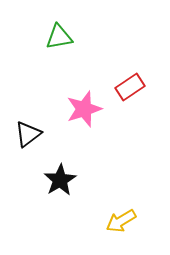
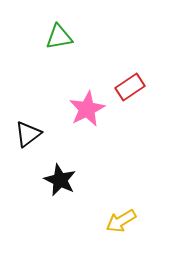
pink star: moved 3 px right; rotated 9 degrees counterclockwise
black star: rotated 16 degrees counterclockwise
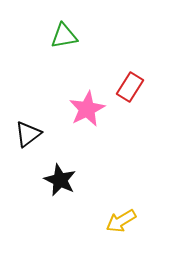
green triangle: moved 5 px right, 1 px up
red rectangle: rotated 24 degrees counterclockwise
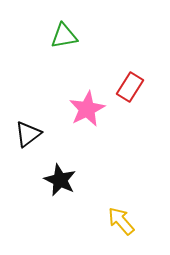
yellow arrow: rotated 80 degrees clockwise
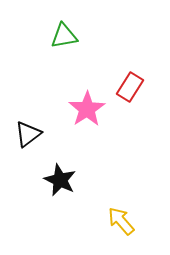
pink star: rotated 6 degrees counterclockwise
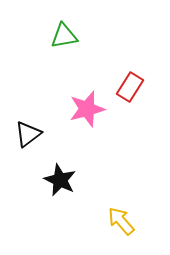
pink star: rotated 18 degrees clockwise
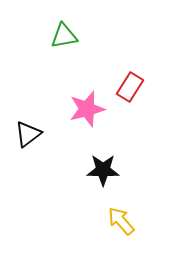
black star: moved 43 px right, 10 px up; rotated 24 degrees counterclockwise
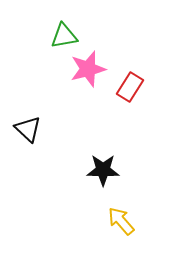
pink star: moved 1 px right, 40 px up
black triangle: moved 5 px up; rotated 40 degrees counterclockwise
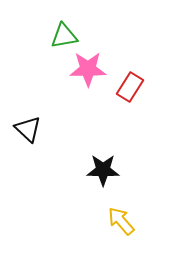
pink star: rotated 15 degrees clockwise
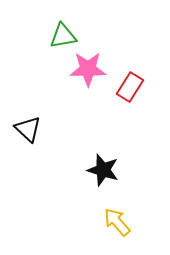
green triangle: moved 1 px left
black star: rotated 16 degrees clockwise
yellow arrow: moved 4 px left, 1 px down
